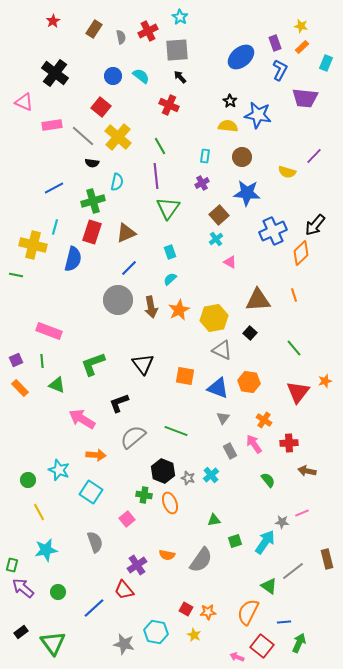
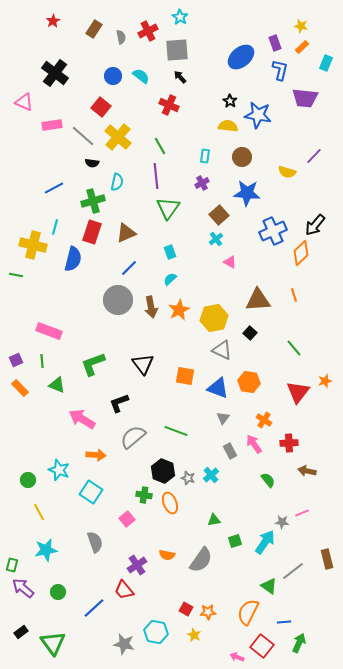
blue L-shape at (280, 70): rotated 15 degrees counterclockwise
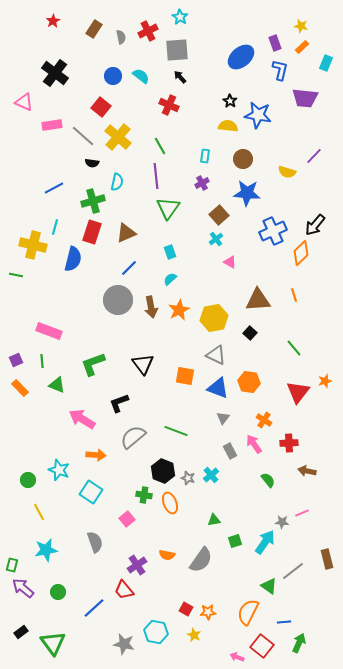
brown circle at (242, 157): moved 1 px right, 2 px down
gray triangle at (222, 350): moved 6 px left, 5 px down
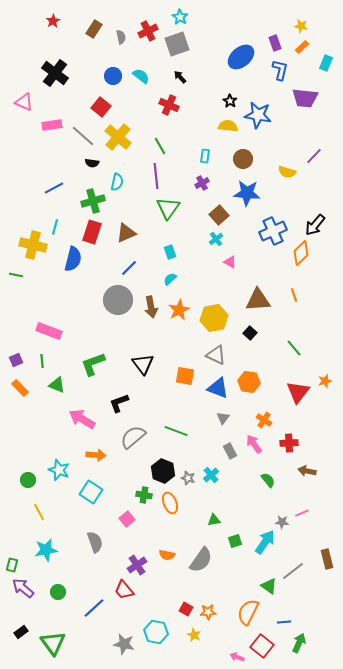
gray square at (177, 50): moved 6 px up; rotated 15 degrees counterclockwise
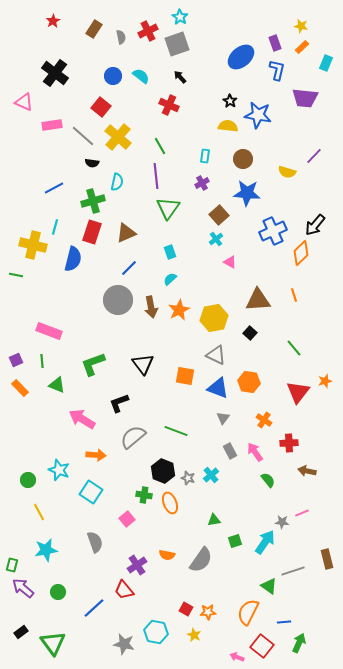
blue L-shape at (280, 70): moved 3 px left
pink arrow at (254, 444): moved 1 px right, 8 px down
gray line at (293, 571): rotated 20 degrees clockwise
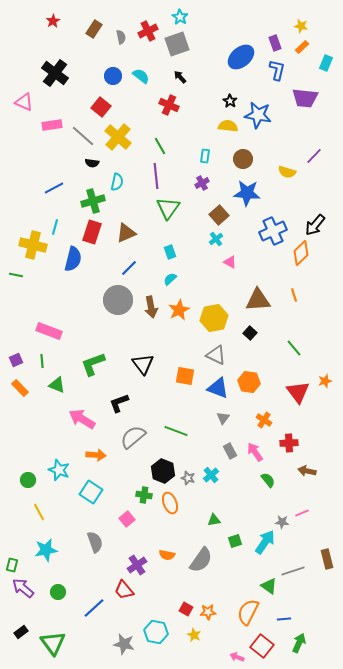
red triangle at (298, 392): rotated 15 degrees counterclockwise
blue line at (284, 622): moved 3 px up
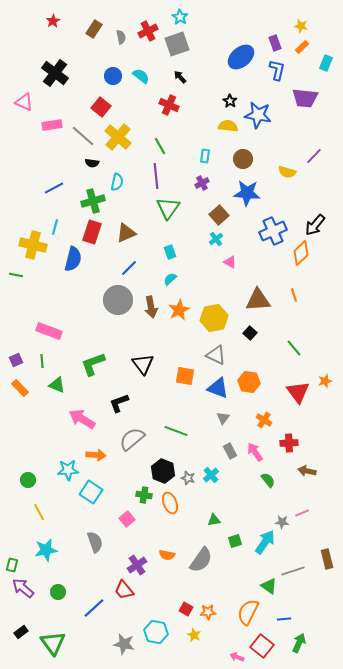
gray semicircle at (133, 437): moved 1 px left, 2 px down
cyan star at (59, 470): moved 9 px right; rotated 25 degrees counterclockwise
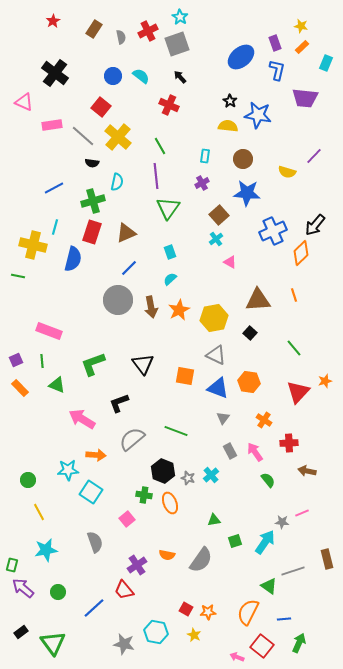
green line at (16, 275): moved 2 px right, 1 px down
red triangle at (298, 392): rotated 20 degrees clockwise
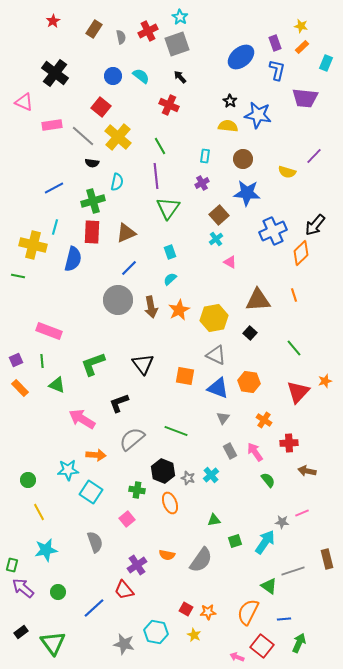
red rectangle at (92, 232): rotated 15 degrees counterclockwise
green cross at (144, 495): moved 7 px left, 5 px up
